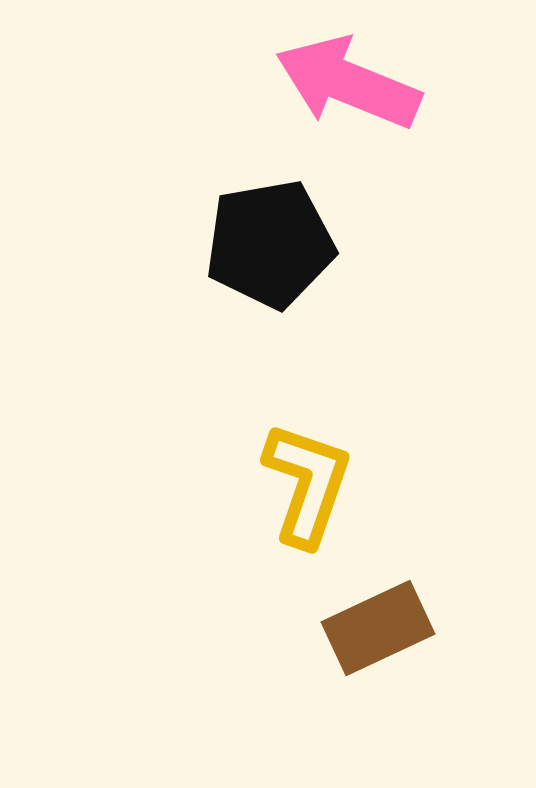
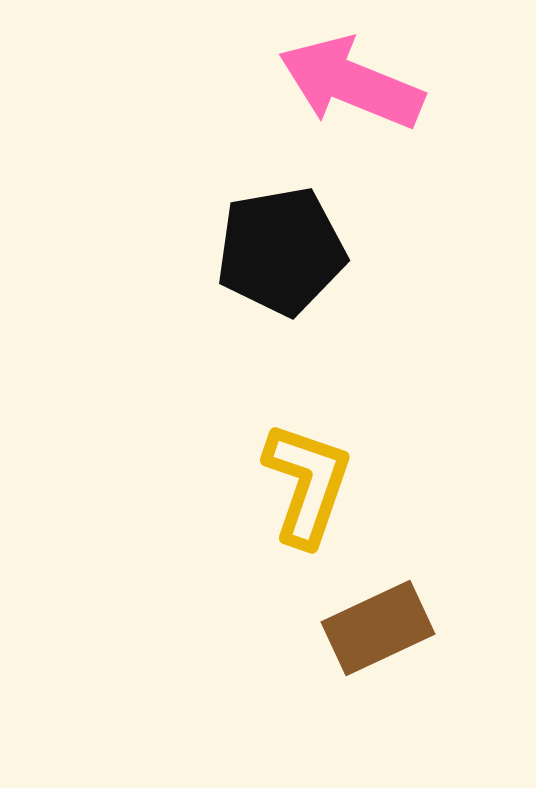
pink arrow: moved 3 px right
black pentagon: moved 11 px right, 7 px down
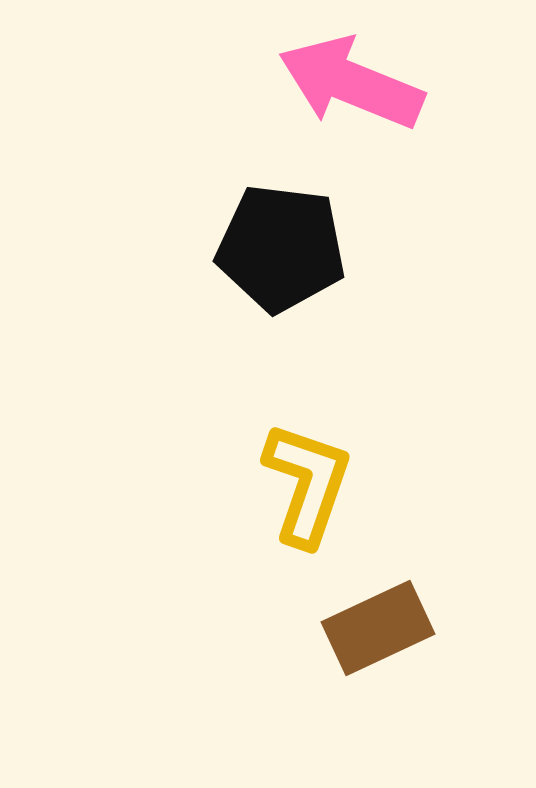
black pentagon: moved 3 px up; rotated 17 degrees clockwise
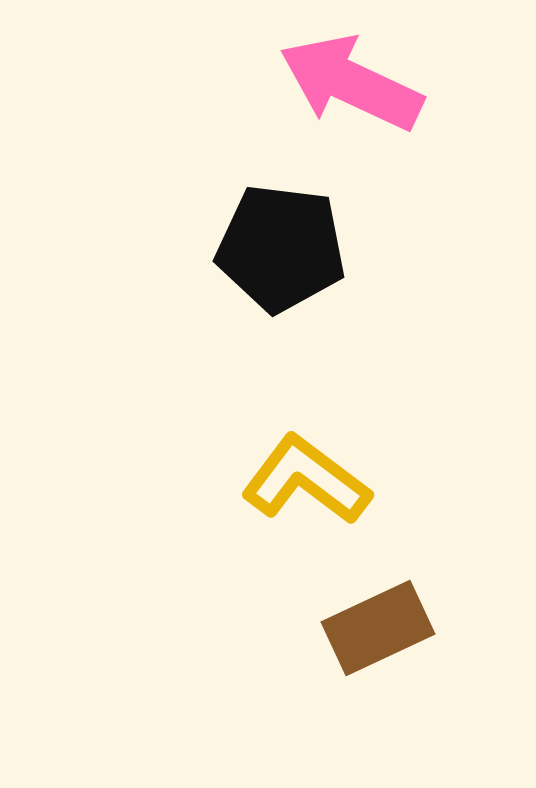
pink arrow: rotated 3 degrees clockwise
yellow L-shape: moved 1 px left, 4 px up; rotated 72 degrees counterclockwise
